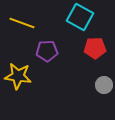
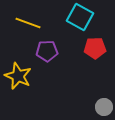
yellow line: moved 6 px right
yellow star: rotated 16 degrees clockwise
gray circle: moved 22 px down
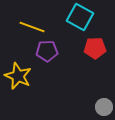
yellow line: moved 4 px right, 4 px down
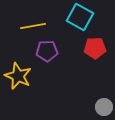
yellow line: moved 1 px right, 1 px up; rotated 30 degrees counterclockwise
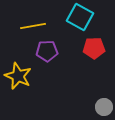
red pentagon: moved 1 px left
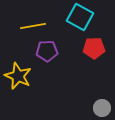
gray circle: moved 2 px left, 1 px down
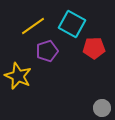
cyan square: moved 8 px left, 7 px down
yellow line: rotated 25 degrees counterclockwise
purple pentagon: rotated 15 degrees counterclockwise
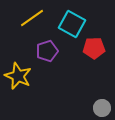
yellow line: moved 1 px left, 8 px up
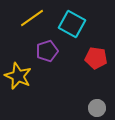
red pentagon: moved 2 px right, 10 px down; rotated 10 degrees clockwise
gray circle: moved 5 px left
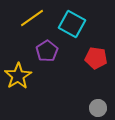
purple pentagon: rotated 15 degrees counterclockwise
yellow star: rotated 16 degrees clockwise
gray circle: moved 1 px right
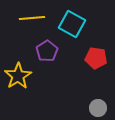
yellow line: rotated 30 degrees clockwise
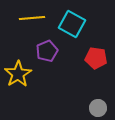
purple pentagon: rotated 10 degrees clockwise
yellow star: moved 2 px up
